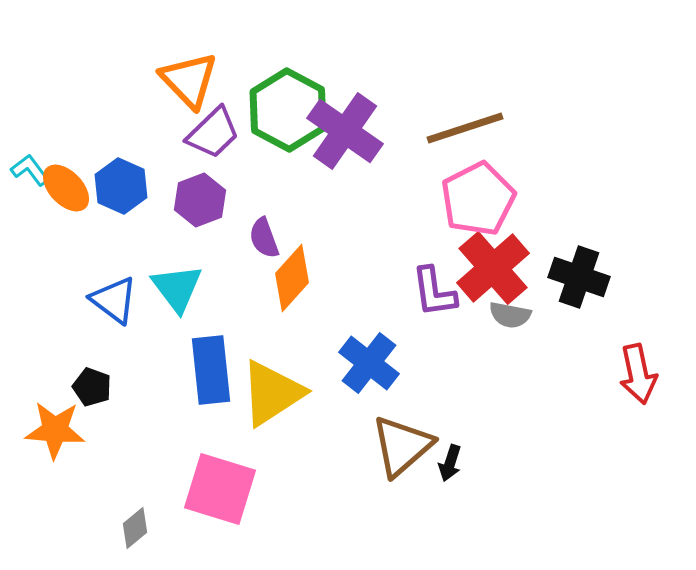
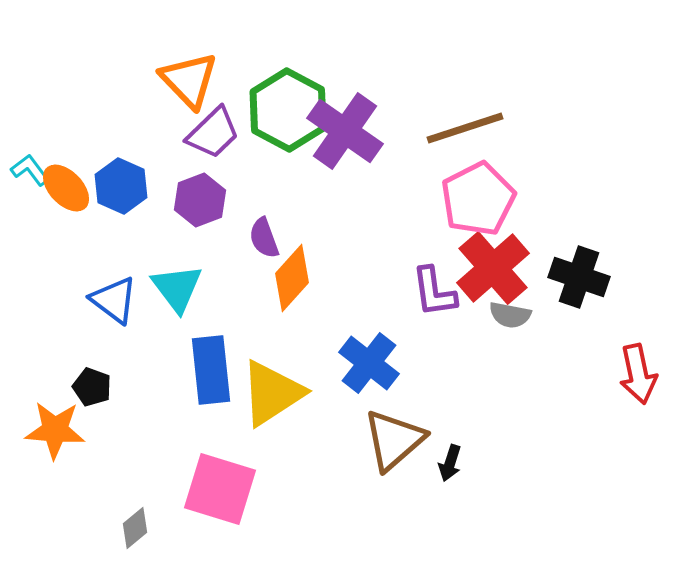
brown triangle: moved 8 px left, 6 px up
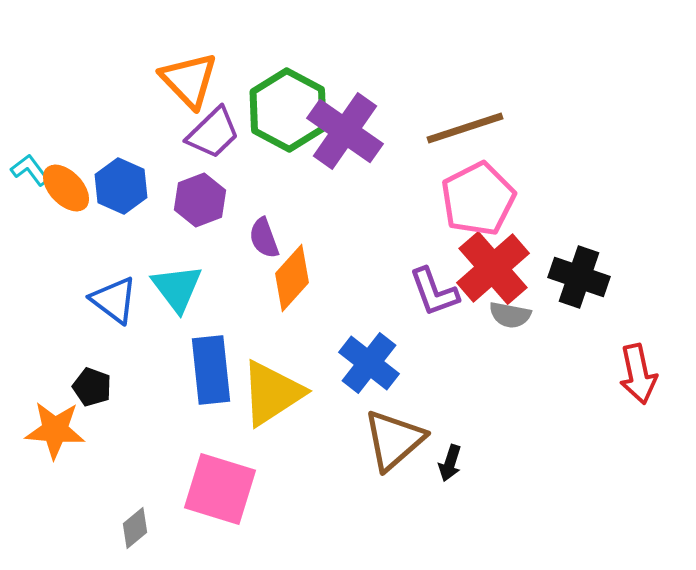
purple L-shape: rotated 12 degrees counterclockwise
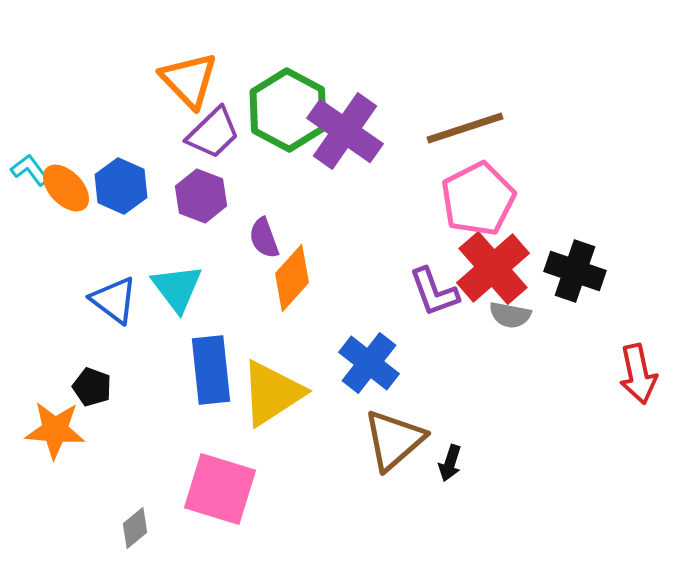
purple hexagon: moved 1 px right, 4 px up; rotated 18 degrees counterclockwise
black cross: moved 4 px left, 6 px up
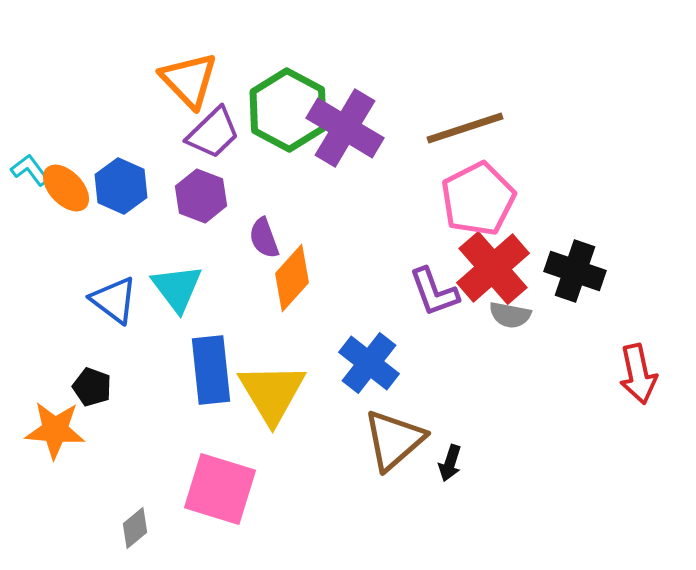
purple cross: moved 3 px up; rotated 4 degrees counterclockwise
yellow triangle: rotated 28 degrees counterclockwise
